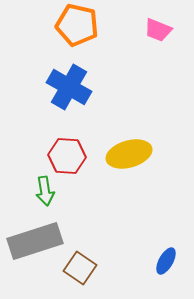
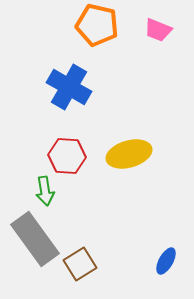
orange pentagon: moved 20 px right
gray rectangle: moved 2 px up; rotated 72 degrees clockwise
brown square: moved 4 px up; rotated 24 degrees clockwise
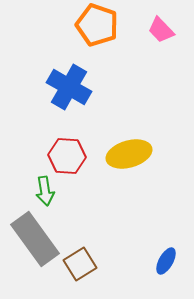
orange pentagon: rotated 6 degrees clockwise
pink trapezoid: moved 3 px right; rotated 24 degrees clockwise
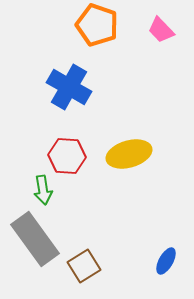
green arrow: moved 2 px left, 1 px up
brown square: moved 4 px right, 2 px down
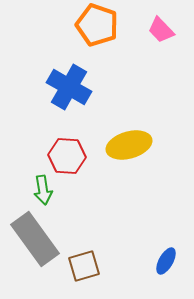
yellow ellipse: moved 9 px up
brown square: rotated 16 degrees clockwise
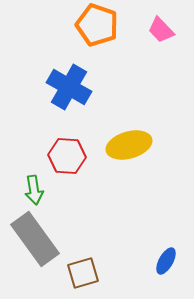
green arrow: moved 9 px left
brown square: moved 1 px left, 7 px down
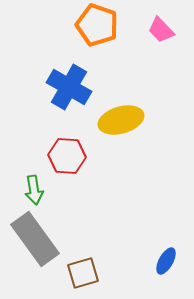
yellow ellipse: moved 8 px left, 25 px up
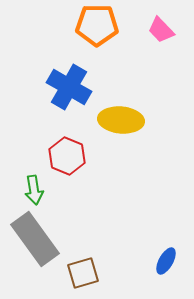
orange pentagon: rotated 18 degrees counterclockwise
yellow ellipse: rotated 21 degrees clockwise
red hexagon: rotated 18 degrees clockwise
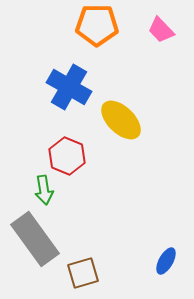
yellow ellipse: rotated 39 degrees clockwise
green arrow: moved 10 px right
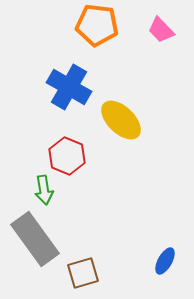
orange pentagon: rotated 6 degrees clockwise
blue ellipse: moved 1 px left
